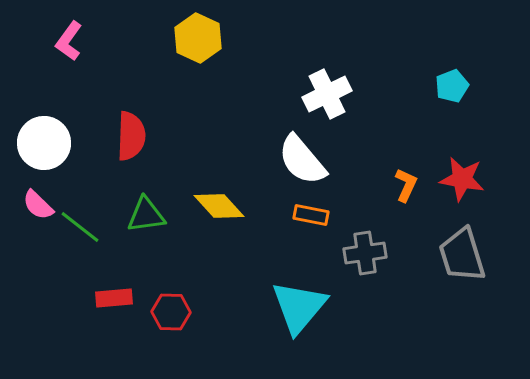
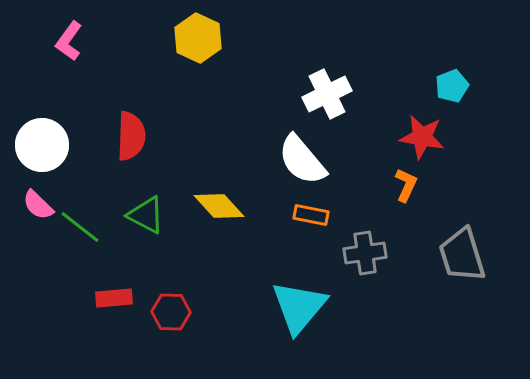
white circle: moved 2 px left, 2 px down
red star: moved 40 px left, 42 px up
green triangle: rotated 36 degrees clockwise
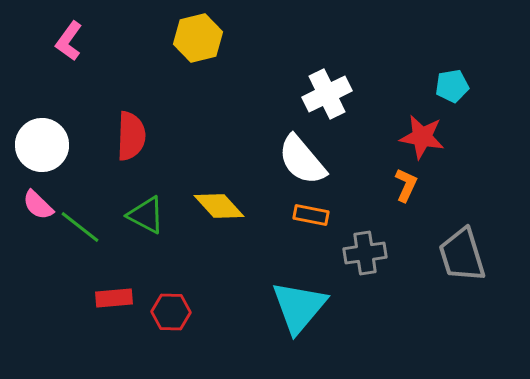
yellow hexagon: rotated 21 degrees clockwise
cyan pentagon: rotated 12 degrees clockwise
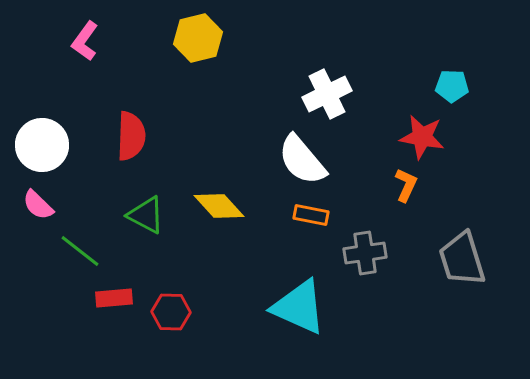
pink L-shape: moved 16 px right
cyan pentagon: rotated 12 degrees clockwise
green line: moved 24 px down
gray trapezoid: moved 4 px down
cyan triangle: rotated 46 degrees counterclockwise
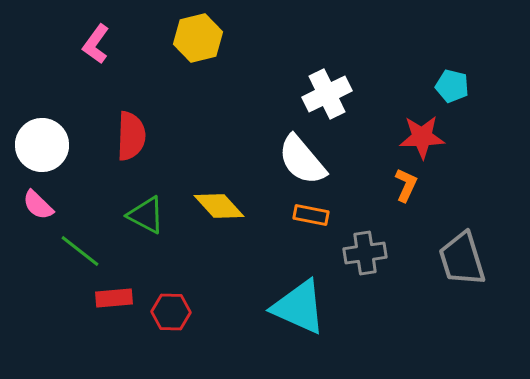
pink L-shape: moved 11 px right, 3 px down
cyan pentagon: rotated 12 degrees clockwise
red star: rotated 12 degrees counterclockwise
